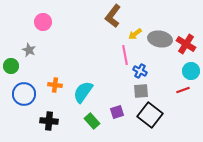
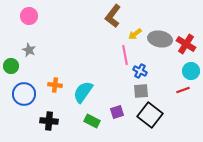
pink circle: moved 14 px left, 6 px up
green rectangle: rotated 21 degrees counterclockwise
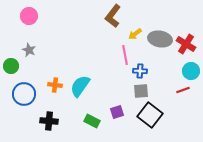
blue cross: rotated 24 degrees counterclockwise
cyan semicircle: moved 3 px left, 6 px up
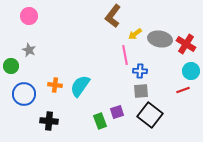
green rectangle: moved 8 px right; rotated 42 degrees clockwise
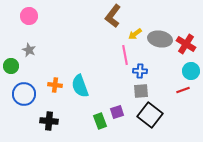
cyan semicircle: rotated 55 degrees counterclockwise
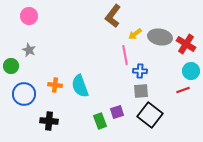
gray ellipse: moved 2 px up
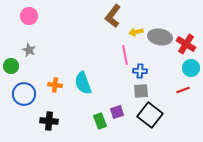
yellow arrow: moved 1 px right, 2 px up; rotated 24 degrees clockwise
cyan circle: moved 3 px up
cyan semicircle: moved 3 px right, 3 px up
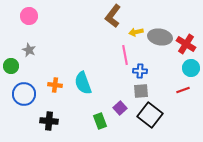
purple square: moved 3 px right, 4 px up; rotated 24 degrees counterclockwise
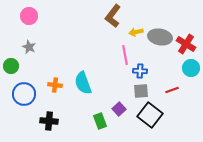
gray star: moved 3 px up
red line: moved 11 px left
purple square: moved 1 px left, 1 px down
